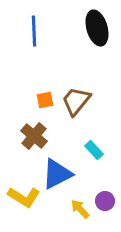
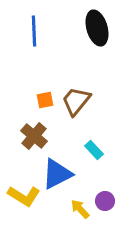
yellow L-shape: moved 1 px up
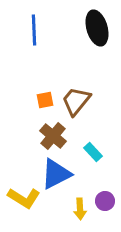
blue line: moved 1 px up
brown cross: moved 19 px right
cyan rectangle: moved 1 px left, 2 px down
blue triangle: moved 1 px left
yellow L-shape: moved 2 px down
yellow arrow: rotated 140 degrees counterclockwise
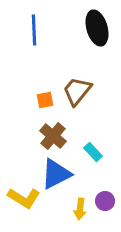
brown trapezoid: moved 1 px right, 10 px up
yellow arrow: rotated 10 degrees clockwise
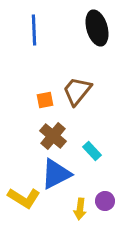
cyan rectangle: moved 1 px left, 1 px up
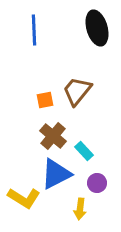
cyan rectangle: moved 8 px left
purple circle: moved 8 px left, 18 px up
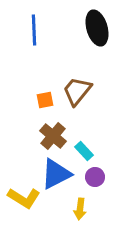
purple circle: moved 2 px left, 6 px up
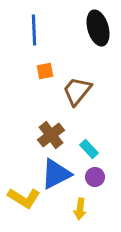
black ellipse: moved 1 px right
orange square: moved 29 px up
brown cross: moved 2 px left, 1 px up; rotated 12 degrees clockwise
cyan rectangle: moved 5 px right, 2 px up
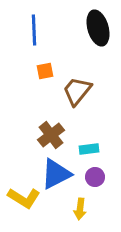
cyan rectangle: rotated 54 degrees counterclockwise
